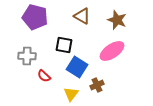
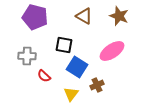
brown triangle: moved 2 px right
brown star: moved 2 px right, 4 px up
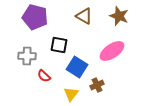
black square: moved 5 px left
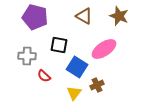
pink ellipse: moved 8 px left, 2 px up
yellow triangle: moved 3 px right, 1 px up
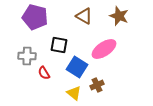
red semicircle: moved 3 px up; rotated 16 degrees clockwise
yellow triangle: rotated 28 degrees counterclockwise
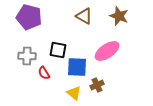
purple pentagon: moved 6 px left
black square: moved 1 px left, 5 px down
pink ellipse: moved 3 px right, 2 px down
blue square: rotated 30 degrees counterclockwise
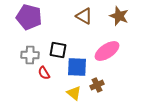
gray cross: moved 3 px right, 1 px up
